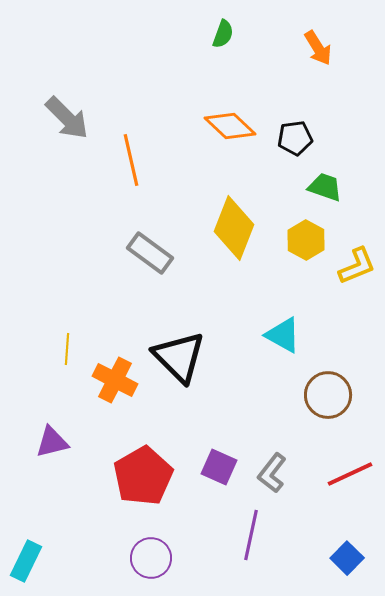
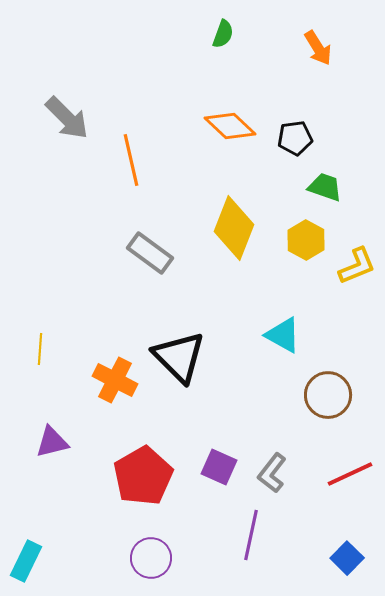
yellow line: moved 27 px left
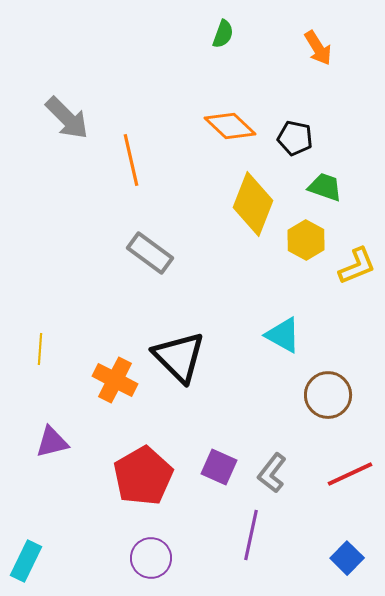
black pentagon: rotated 20 degrees clockwise
yellow diamond: moved 19 px right, 24 px up
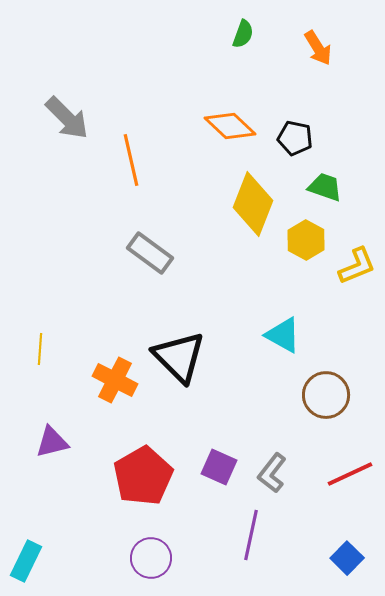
green semicircle: moved 20 px right
brown circle: moved 2 px left
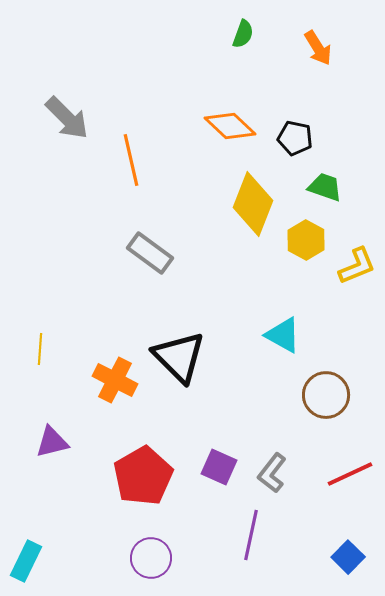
blue square: moved 1 px right, 1 px up
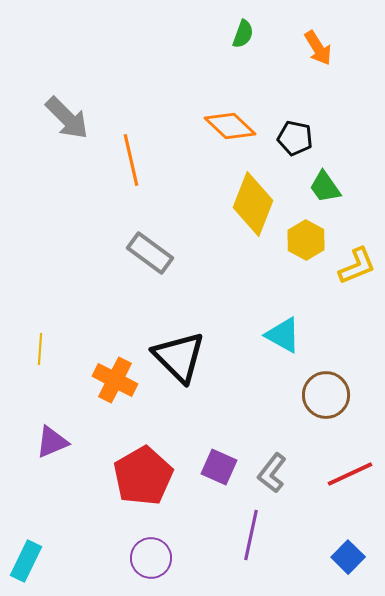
green trapezoid: rotated 144 degrees counterclockwise
purple triangle: rotated 9 degrees counterclockwise
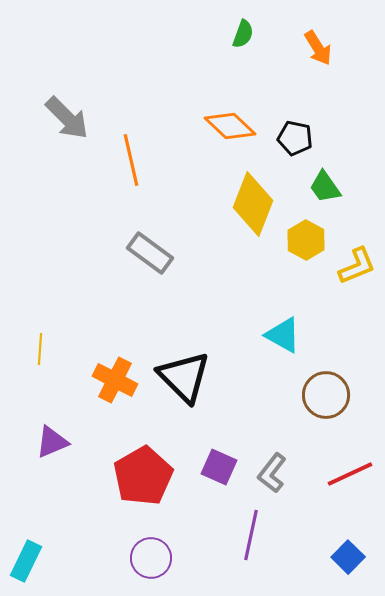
black triangle: moved 5 px right, 20 px down
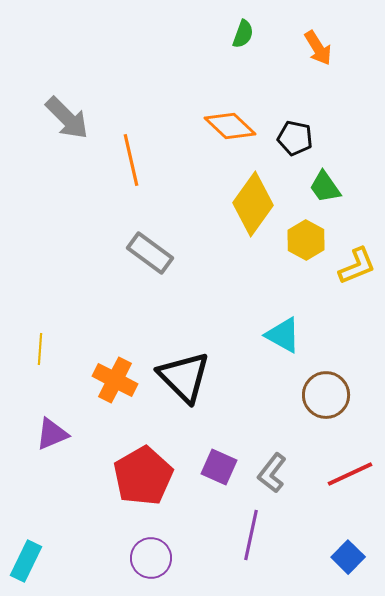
yellow diamond: rotated 14 degrees clockwise
purple triangle: moved 8 px up
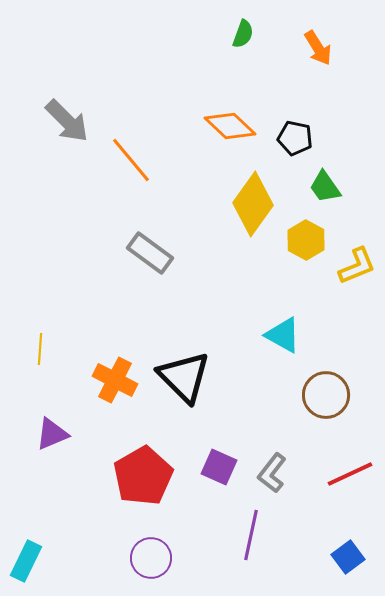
gray arrow: moved 3 px down
orange line: rotated 27 degrees counterclockwise
blue square: rotated 8 degrees clockwise
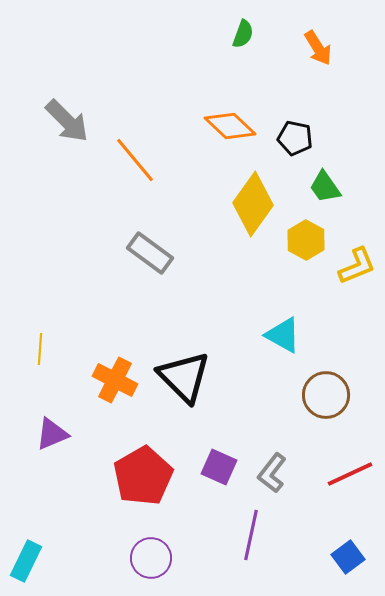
orange line: moved 4 px right
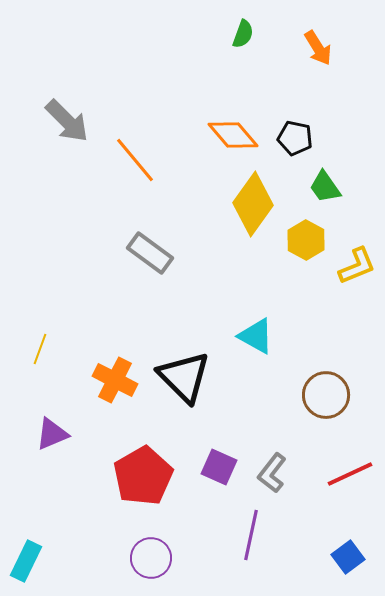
orange diamond: moved 3 px right, 9 px down; rotated 6 degrees clockwise
cyan triangle: moved 27 px left, 1 px down
yellow line: rotated 16 degrees clockwise
